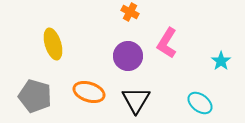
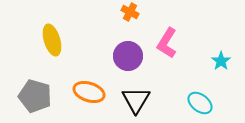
yellow ellipse: moved 1 px left, 4 px up
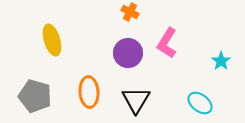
purple circle: moved 3 px up
orange ellipse: rotated 68 degrees clockwise
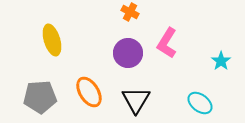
orange ellipse: rotated 28 degrees counterclockwise
gray pentagon: moved 5 px right, 1 px down; rotated 20 degrees counterclockwise
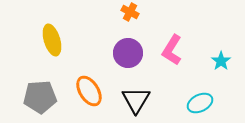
pink L-shape: moved 5 px right, 7 px down
orange ellipse: moved 1 px up
cyan ellipse: rotated 65 degrees counterclockwise
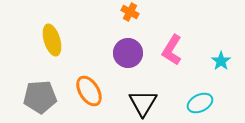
black triangle: moved 7 px right, 3 px down
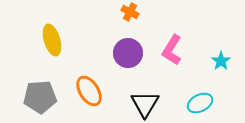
black triangle: moved 2 px right, 1 px down
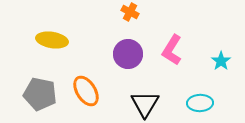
yellow ellipse: rotated 64 degrees counterclockwise
purple circle: moved 1 px down
orange ellipse: moved 3 px left
gray pentagon: moved 3 px up; rotated 16 degrees clockwise
cyan ellipse: rotated 25 degrees clockwise
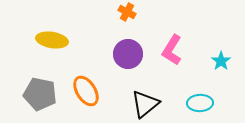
orange cross: moved 3 px left
black triangle: rotated 20 degrees clockwise
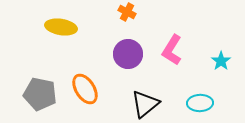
yellow ellipse: moved 9 px right, 13 px up
orange ellipse: moved 1 px left, 2 px up
